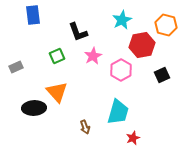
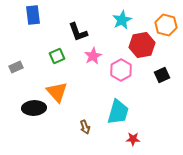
red star: moved 1 px down; rotated 24 degrees clockwise
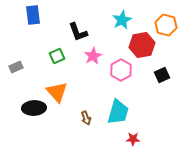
brown arrow: moved 1 px right, 9 px up
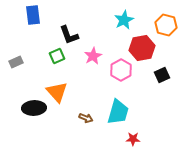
cyan star: moved 2 px right
black L-shape: moved 9 px left, 3 px down
red hexagon: moved 3 px down
gray rectangle: moved 5 px up
brown arrow: rotated 48 degrees counterclockwise
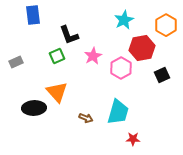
orange hexagon: rotated 15 degrees clockwise
pink hexagon: moved 2 px up
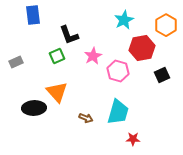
pink hexagon: moved 3 px left, 3 px down; rotated 15 degrees counterclockwise
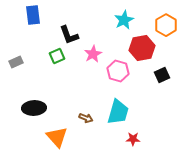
pink star: moved 2 px up
orange triangle: moved 45 px down
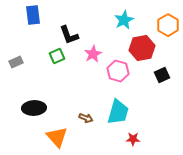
orange hexagon: moved 2 px right
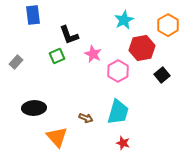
pink star: rotated 18 degrees counterclockwise
gray rectangle: rotated 24 degrees counterclockwise
pink hexagon: rotated 15 degrees clockwise
black square: rotated 14 degrees counterclockwise
red star: moved 10 px left, 4 px down; rotated 16 degrees clockwise
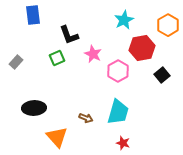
green square: moved 2 px down
